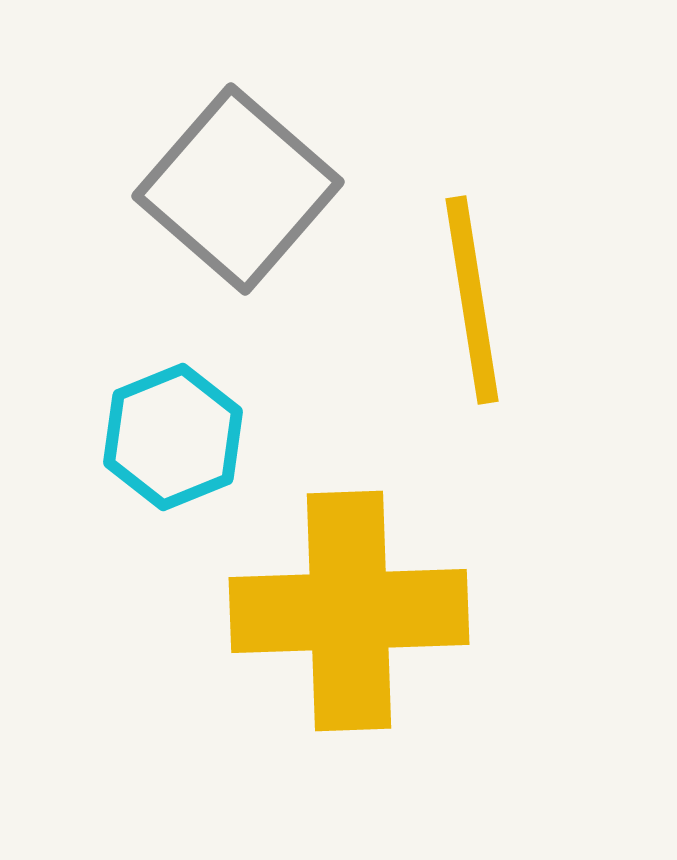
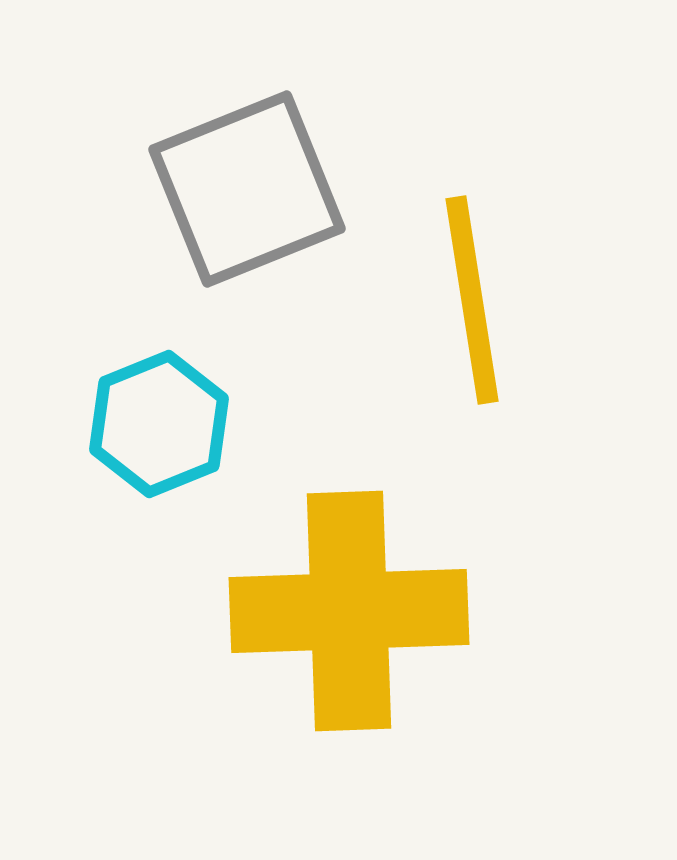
gray square: moved 9 px right; rotated 27 degrees clockwise
cyan hexagon: moved 14 px left, 13 px up
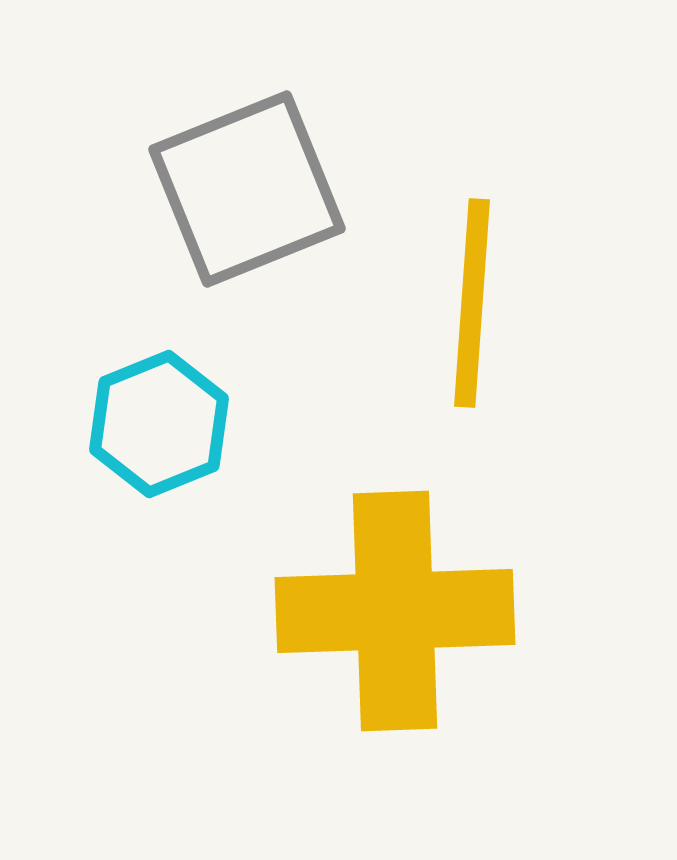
yellow line: moved 3 px down; rotated 13 degrees clockwise
yellow cross: moved 46 px right
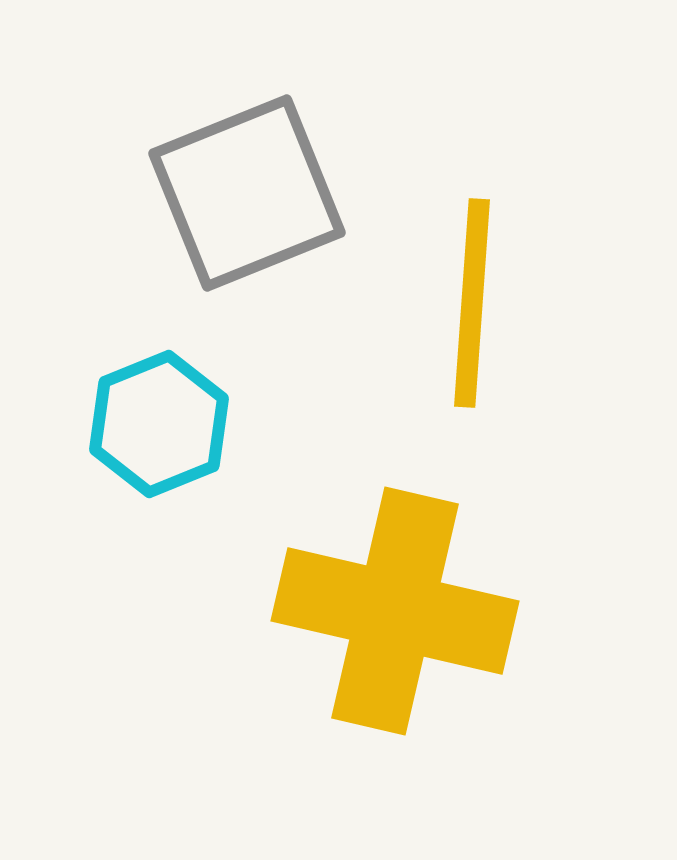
gray square: moved 4 px down
yellow cross: rotated 15 degrees clockwise
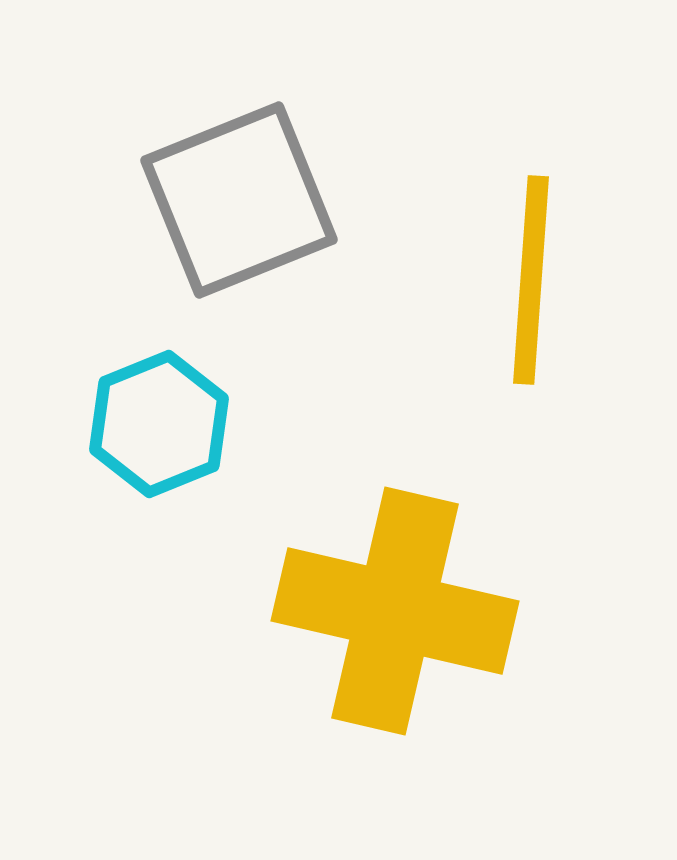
gray square: moved 8 px left, 7 px down
yellow line: moved 59 px right, 23 px up
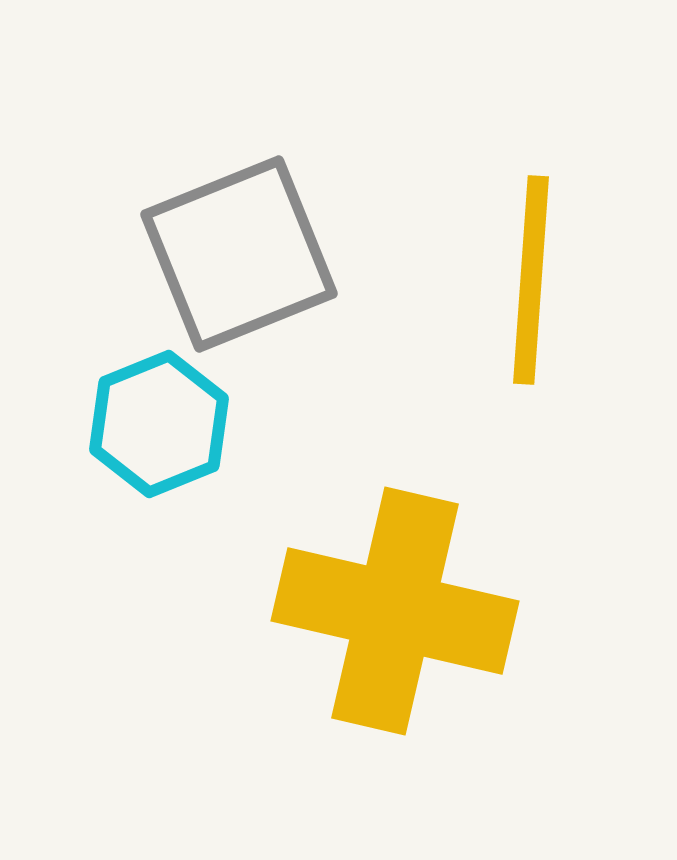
gray square: moved 54 px down
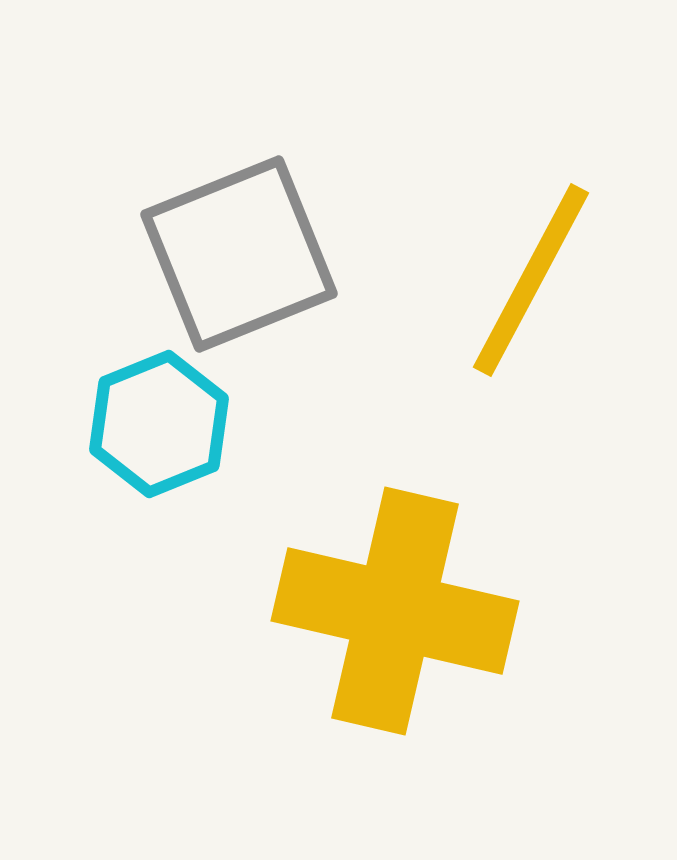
yellow line: rotated 24 degrees clockwise
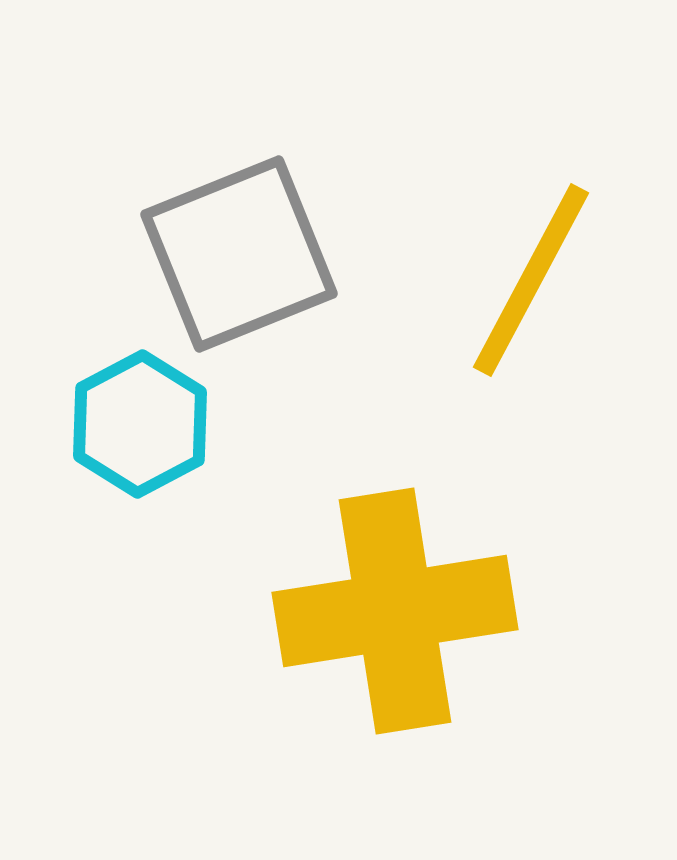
cyan hexagon: moved 19 px left; rotated 6 degrees counterclockwise
yellow cross: rotated 22 degrees counterclockwise
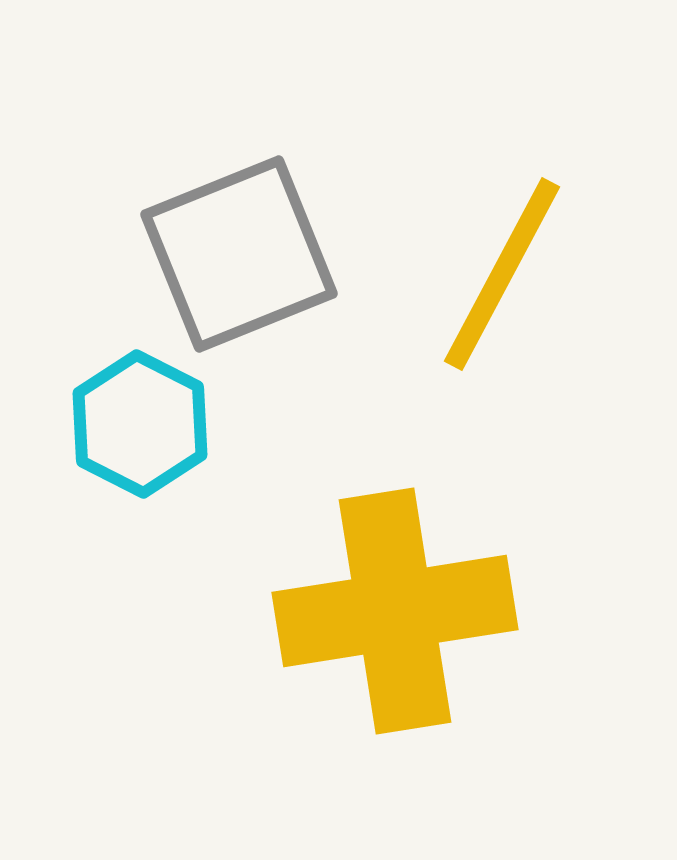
yellow line: moved 29 px left, 6 px up
cyan hexagon: rotated 5 degrees counterclockwise
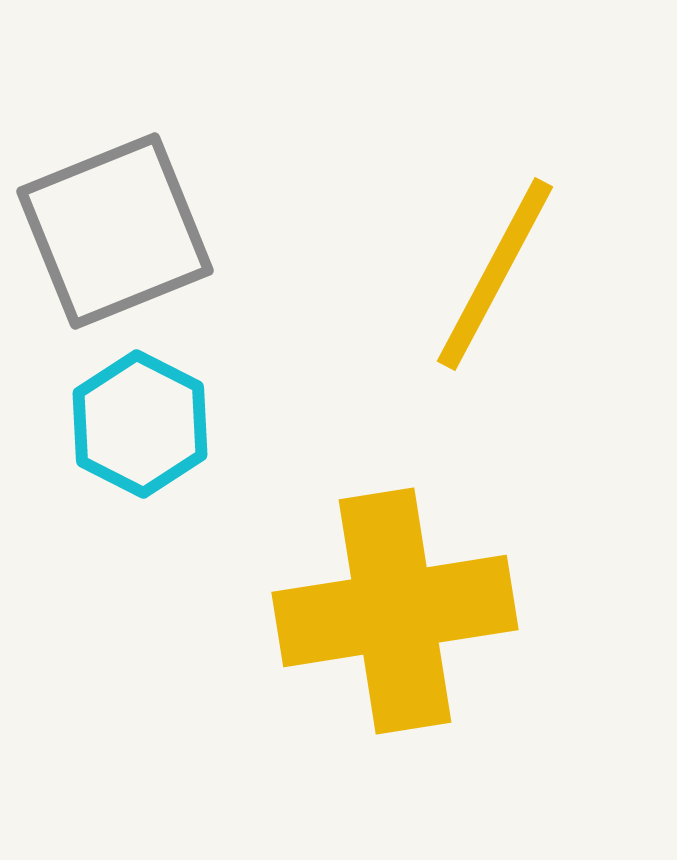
gray square: moved 124 px left, 23 px up
yellow line: moved 7 px left
